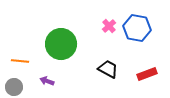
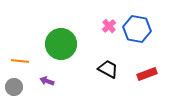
blue hexagon: moved 1 px down
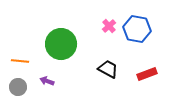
gray circle: moved 4 px right
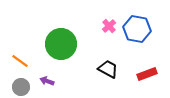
orange line: rotated 30 degrees clockwise
gray circle: moved 3 px right
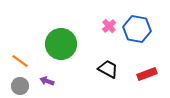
gray circle: moved 1 px left, 1 px up
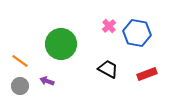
blue hexagon: moved 4 px down
